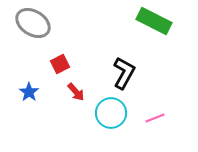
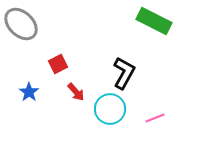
gray ellipse: moved 12 px left, 1 px down; rotated 12 degrees clockwise
red square: moved 2 px left
cyan circle: moved 1 px left, 4 px up
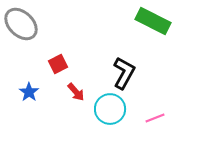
green rectangle: moved 1 px left
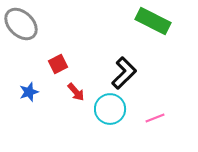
black L-shape: rotated 16 degrees clockwise
blue star: rotated 18 degrees clockwise
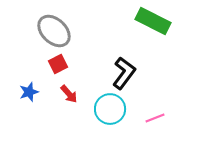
gray ellipse: moved 33 px right, 7 px down
black L-shape: rotated 8 degrees counterclockwise
red arrow: moved 7 px left, 2 px down
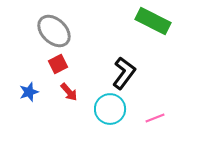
red arrow: moved 2 px up
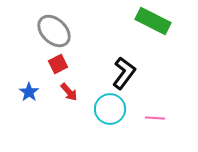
blue star: rotated 18 degrees counterclockwise
pink line: rotated 24 degrees clockwise
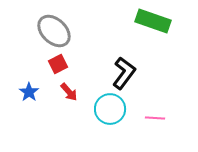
green rectangle: rotated 8 degrees counterclockwise
